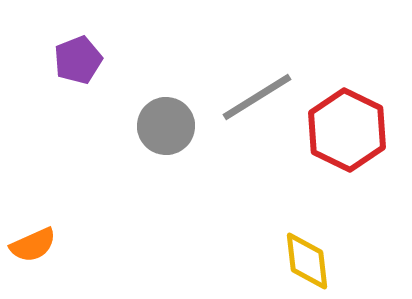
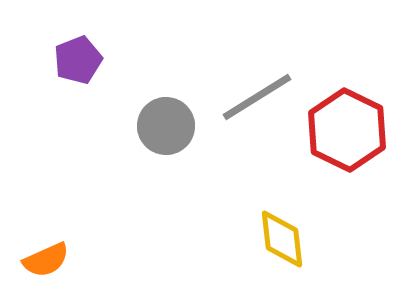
orange semicircle: moved 13 px right, 15 px down
yellow diamond: moved 25 px left, 22 px up
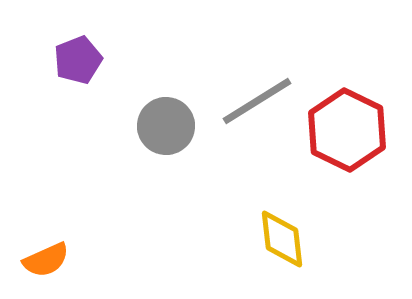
gray line: moved 4 px down
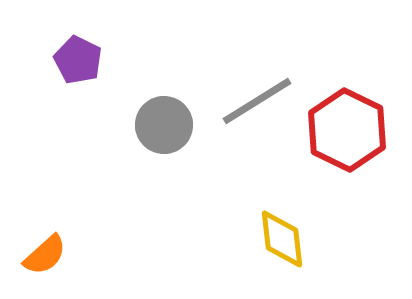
purple pentagon: rotated 24 degrees counterclockwise
gray circle: moved 2 px left, 1 px up
orange semicircle: moved 1 px left, 5 px up; rotated 18 degrees counterclockwise
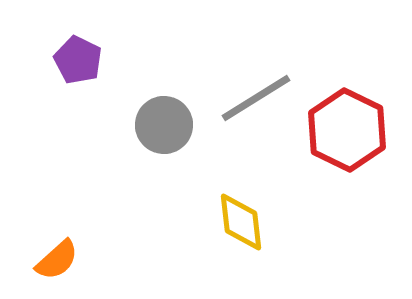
gray line: moved 1 px left, 3 px up
yellow diamond: moved 41 px left, 17 px up
orange semicircle: moved 12 px right, 5 px down
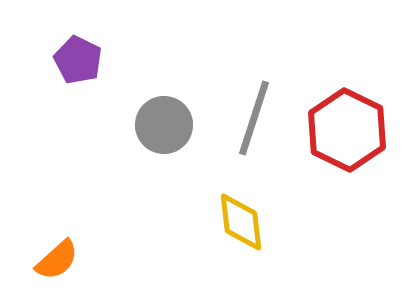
gray line: moved 2 px left, 20 px down; rotated 40 degrees counterclockwise
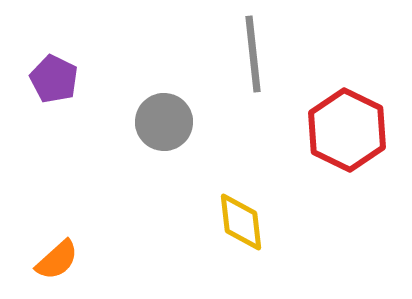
purple pentagon: moved 24 px left, 19 px down
gray line: moved 1 px left, 64 px up; rotated 24 degrees counterclockwise
gray circle: moved 3 px up
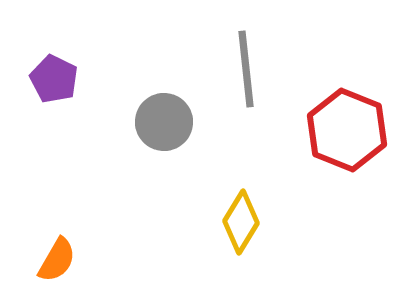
gray line: moved 7 px left, 15 px down
red hexagon: rotated 4 degrees counterclockwise
yellow diamond: rotated 38 degrees clockwise
orange semicircle: rotated 18 degrees counterclockwise
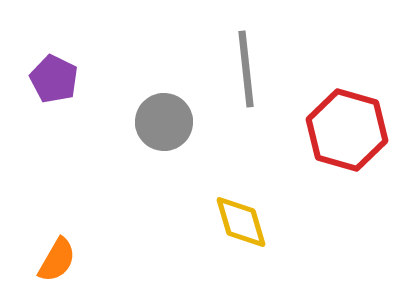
red hexagon: rotated 6 degrees counterclockwise
yellow diamond: rotated 48 degrees counterclockwise
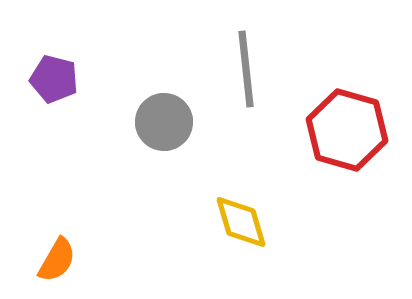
purple pentagon: rotated 12 degrees counterclockwise
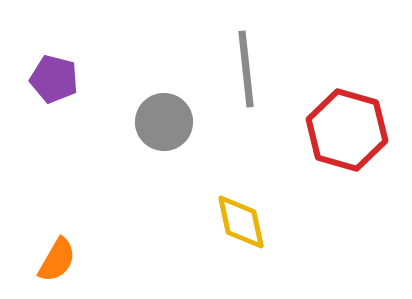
yellow diamond: rotated 4 degrees clockwise
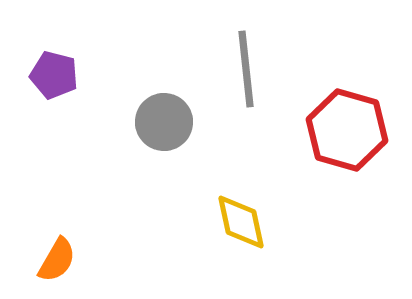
purple pentagon: moved 4 px up
